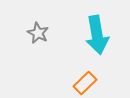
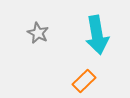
orange rectangle: moved 1 px left, 2 px up
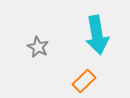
gray star: moved 14 px down
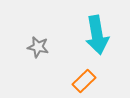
gray star: rotated 15 degrees counterclockwise
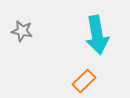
gray star: moved 16 px left, 16 px up
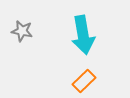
cyan arrow: moved 14 px left
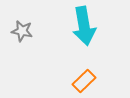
cyan arrow: moved 1 px right, 9 px up
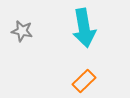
cyan arrow: moved 2 px down
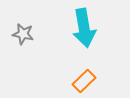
gray star: moved 1 px right, 3 px down
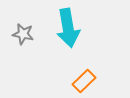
cyan arrow: moved 16 px left
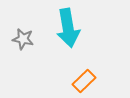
gray star: moved 5 px down
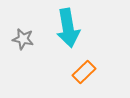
orange rectangle: moved 9 px up
